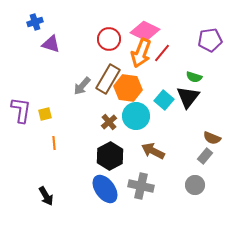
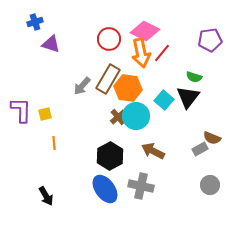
orange arrow: rotated 32 degrees counterclockwise
purple L-shape: rotated 8 degrees counterclockwise
brown cross: moved 9 px right, 5 px up
gray rectangle: moved 5 px left, 7 px up; rotated 21 degrees clockwise
gray circle: moved 15 px right
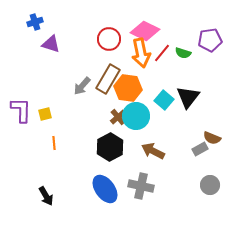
green semicircle: moved 11 px left, 24 px up
black hexagon: moved 9 px up
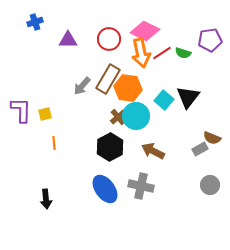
purple triangle: moved 17 px right, 4 px up; rotated 18 degrees counterclockwise
red line: rotated 18 degrees clockwise
black arrow: moved 3 px down; rotated 24 degrees clockwise
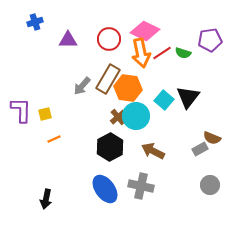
orange line: moved 4 px up; rotated 72 degrees clockwise
black arrow: rotated 18 degrees clockwise
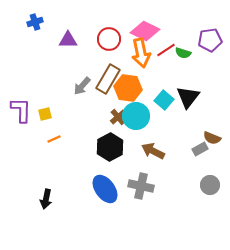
red line: moved 4 px right, 3 px up
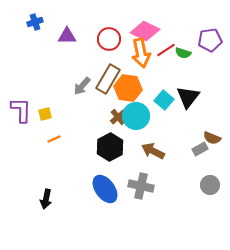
purple triangle: moved 1 px left, 4 px up
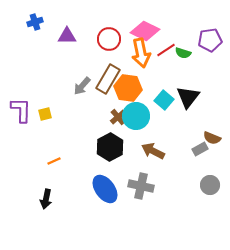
orange line: moved 22 px down
